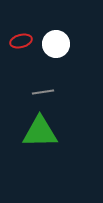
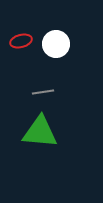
green triangle: rotated 6 degrees clockwise
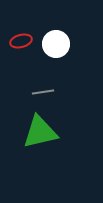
green triangle: rotated 18 degrees counterclockwise
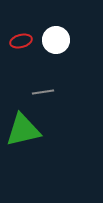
white circle: moved 4 px up
green triangle: moved 17 px left, 2 px up
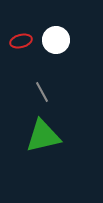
gray line: moved 1 px left; rotated 70 degrees clockwise
green triangle: moved 20 px right, 6 px down
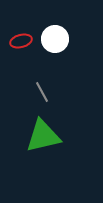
white circle: moved 1 px left, 1 px up
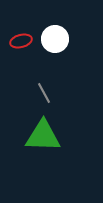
gray line: moved 2 px right, 1 px down
green triangle: rotated 15 degrees clockwise
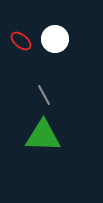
red ellipse: rotated 55 degrees clockwise
gray line: moved 2 px down
